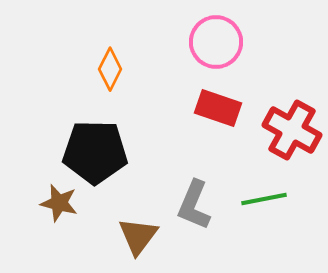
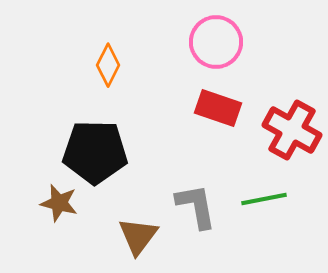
orange diamond: moved 2 px left, 4 px up
gray L-shape: moved 2 px right, 1 px down; rotated 147 degrees clockwise
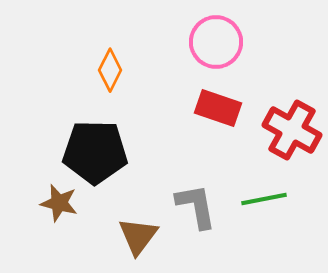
orange diamond: moved 2 px right, 5 px down
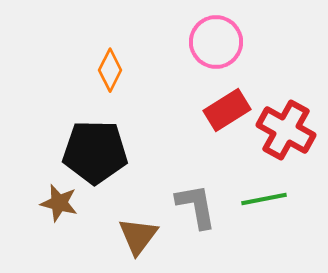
red rectangle: moved 9 px right, 2 px down; rotated 51 degrees counterclockwise
red cross: moved 6 px left
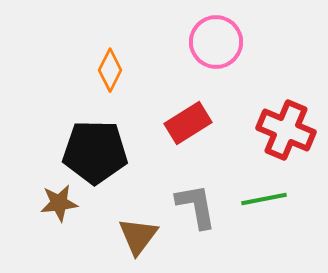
red rectangle: moved 39 px left, 13 px down
red cross: rotated 6 degrees counterclockwise
brown star: rotated 21 degrees counterclockwise
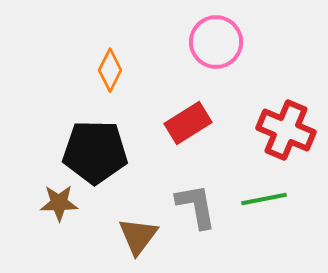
brown star: rotated 6 degrees clockwise
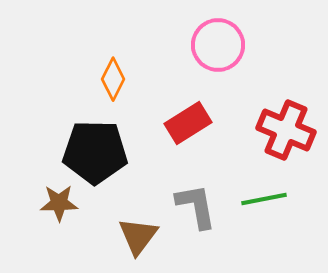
pink circle: moved 2 px right, 3 px down
orange diamond: moved 3 px right, 9 px down
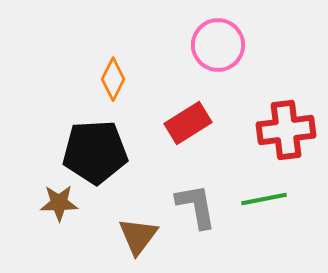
red cross: rotated 30 degrees counterclockwise
black pentagon: rotated 4 degrees counterclockwise
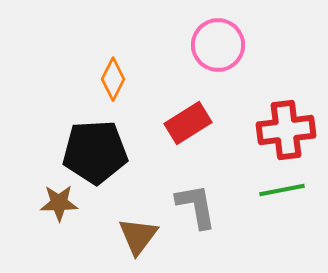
green line: moved 18 px right, 9 px up
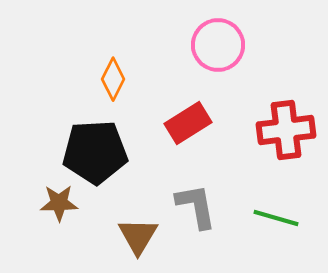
green line: moved 6 px left, 28 px down; rotated 27 degrees clockwise
brown triangle: rotated 6 degrees counterclockwise
